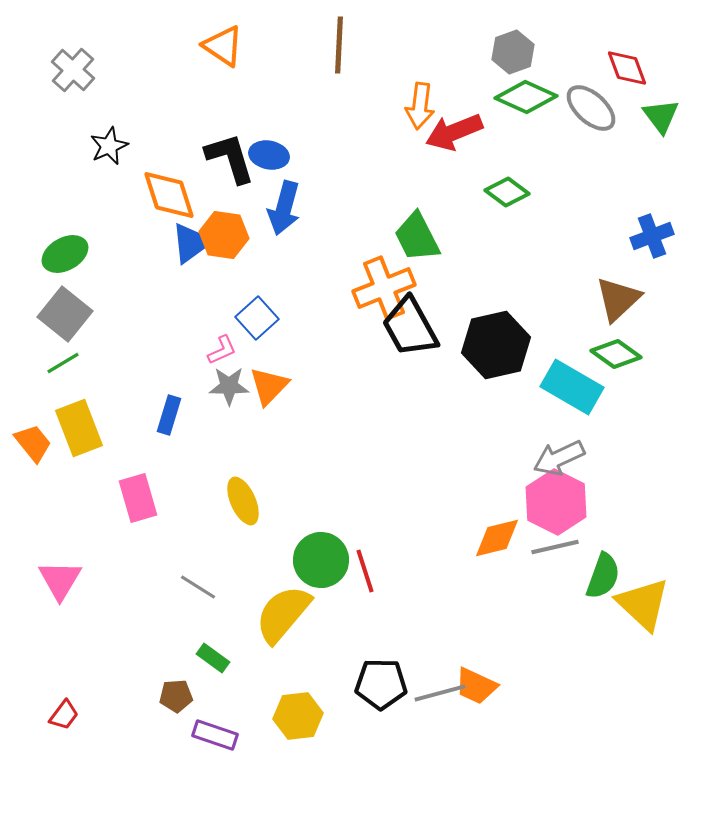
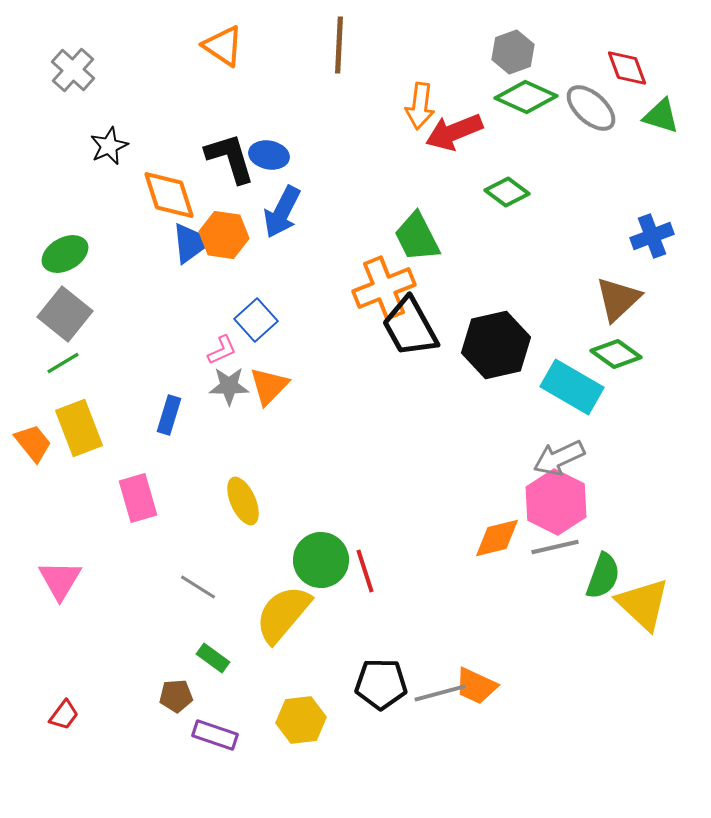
green triangle at (661, 116): rotated 36 degrees counterclockwise
blue arrow at (284, 208): moved 2 px left, 4 px down; rotated 12 degrees clockwise
blue square at (257, 318): moved 1 px left, 2 px down
yellow hexagon at (298, 716): moved 3 px right, 4 px down
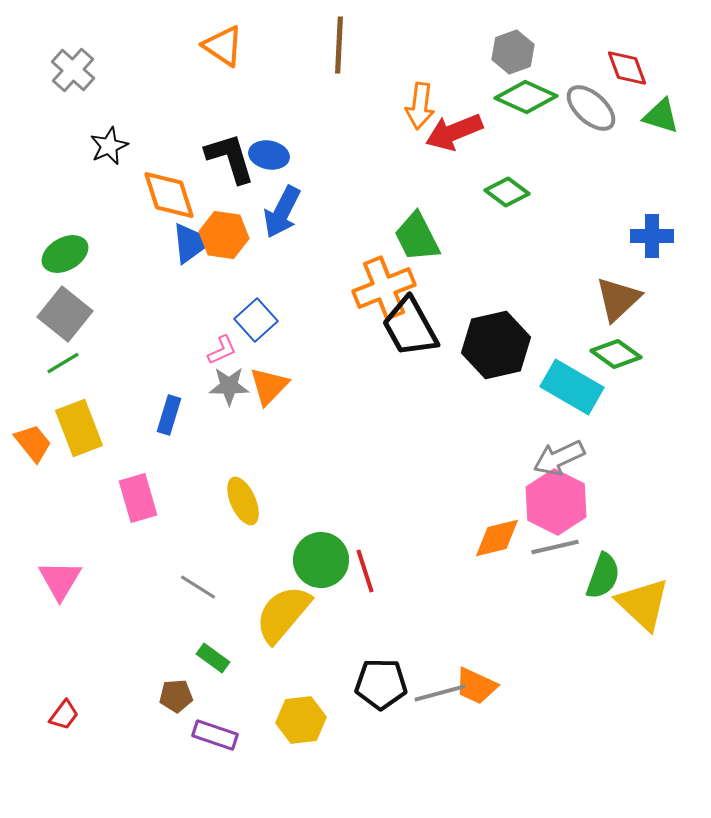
blue cross at (652, 236): rotated 21 degrees clockwise
